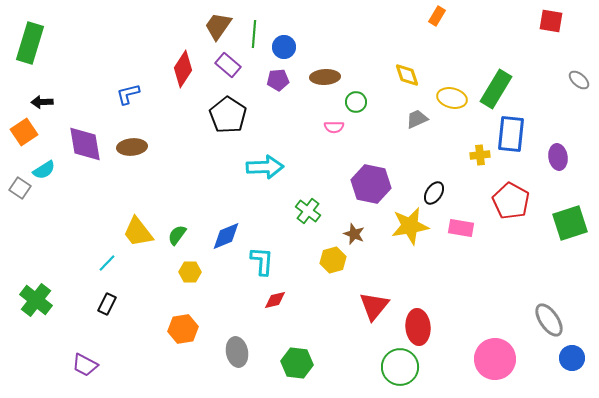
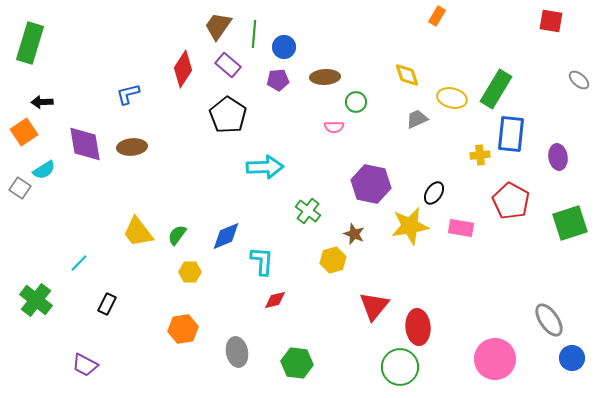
cyan line at (107, 263): moved 28 px left
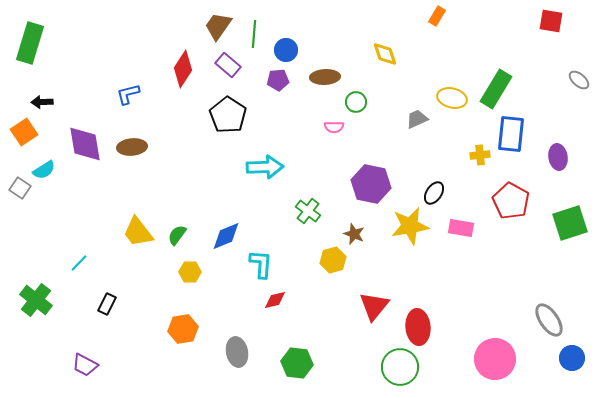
blue circle at (284, 47): moved 2 px right, 3 px down
yellow diamond at (407, 75): moved 22 px left, 21 px up
cyan L-shape at (262, 261): moved 1 px left, 3 px down
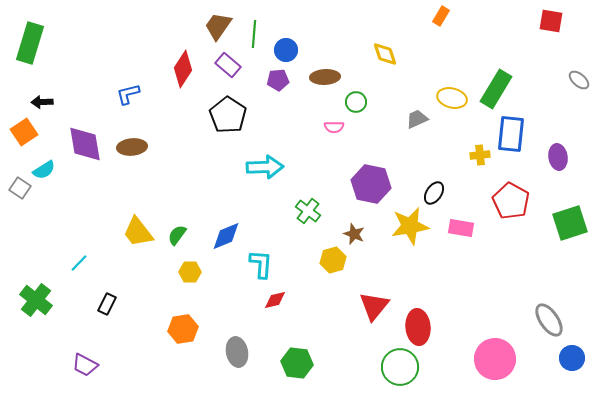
orange rectangle at (437, 16): moved 4 px right
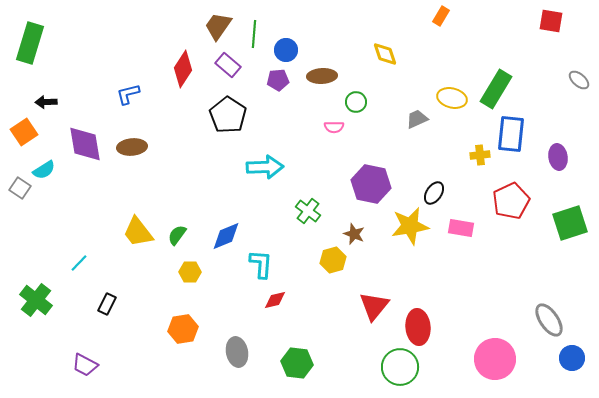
brown ellipse at (325, 77): moved 3 px left, 1 px up
black arrow at (42, 102): moved 4 px right
red pentagon at (511, 201): rotated 18 degrees clockwise
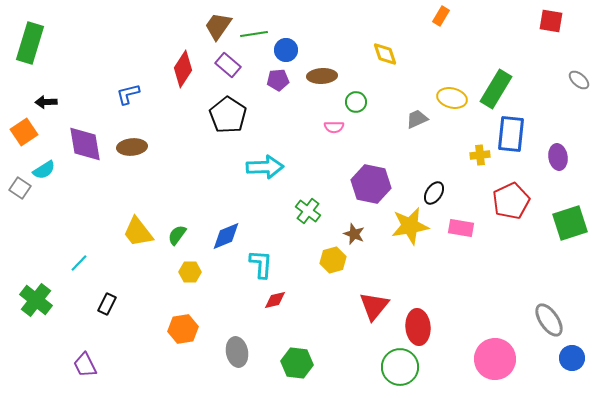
green line at (254, 34): rotated 76 degrees clockwise
purple trapezoid at (85, 365): rotated 36 degrees clockwise
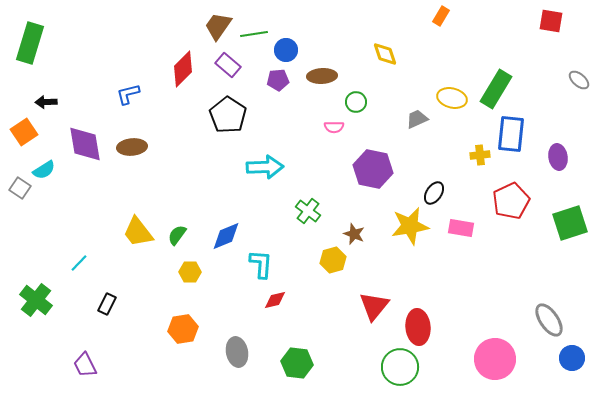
red diamond at (183, 69): rotated 12 degrees clockwise
purple hexagon at (371, 184): moved 2 px right, 15 px up
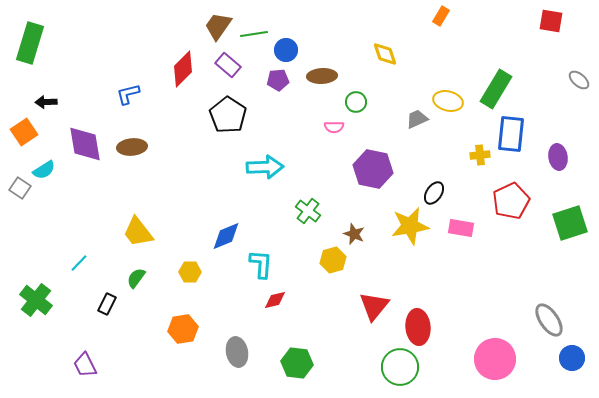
yellow ellipse at (452, 98): moved 4 px left, 3 px down
green semicircle at (177, 235): moved 41 px left, 43 px down
